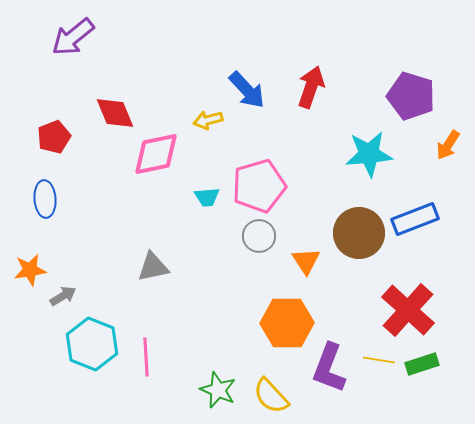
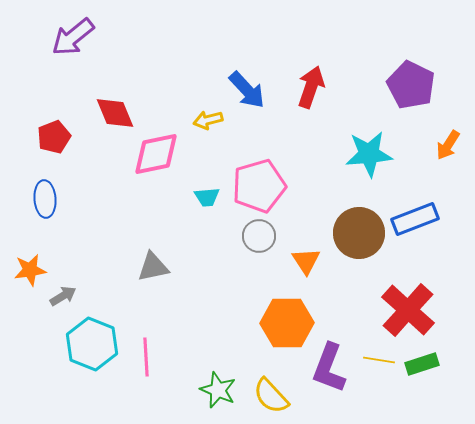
purple pentagon: moved 11 px up; rotated 9 degrees clockwise
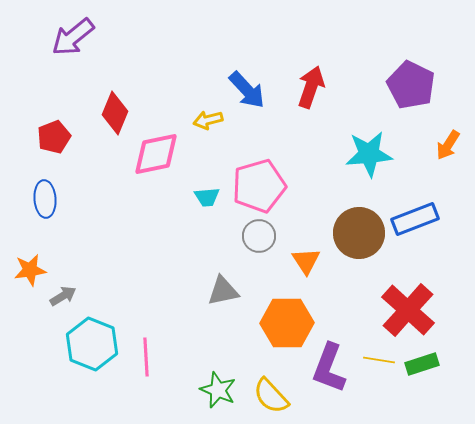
red diamond: rotated 45 degrees clockwise
gray triangle: moved 70 px right, 24 px down
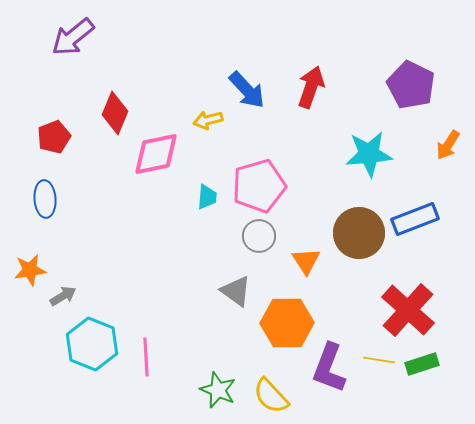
cyan trapezoid: rotated 80 degrees counterclockwise
gray triangle: moved 13 px right; rotated 48 degrees clockwise
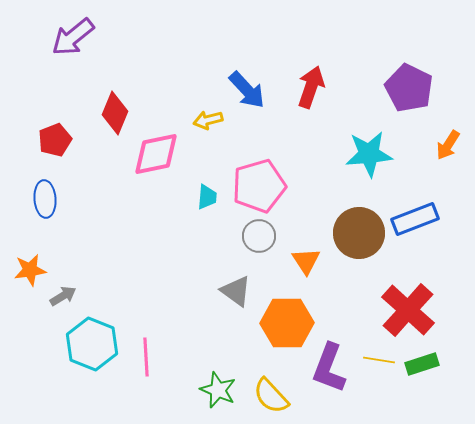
purple pentagon: moved 2 px left, 3 px down
red pentagon: moved 1 px right, 3 px down
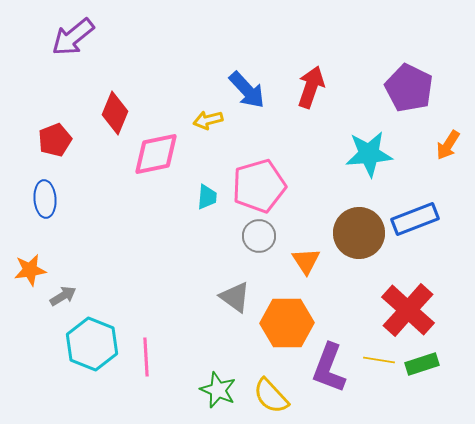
gray triangle: moved 1 px left, 6 px down
